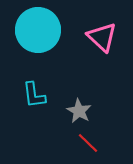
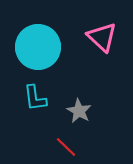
cyan circle: moved 17 px down
cyan L-shape: moved 1 px right, 3 px down
red line: moved 22 px left, 4 px down
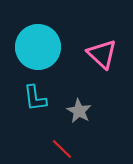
pink triangle: moved 17 px down
red line: moved 4 px left, 2 px down
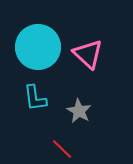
pink triangle: moved 14 px left
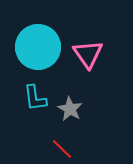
pink triangle: rotated 12 degrees clockwise
gray star: moved 9 px left, 2 px up
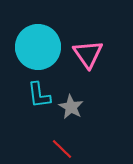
cyan L-shape: moved 4 px right, 3 px up
gray star: moved 1 px right, 2 px up
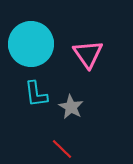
cyan circle: moved 7 px left, 3 px up
cyan L-shape: moved 3 px left, 1 px up
